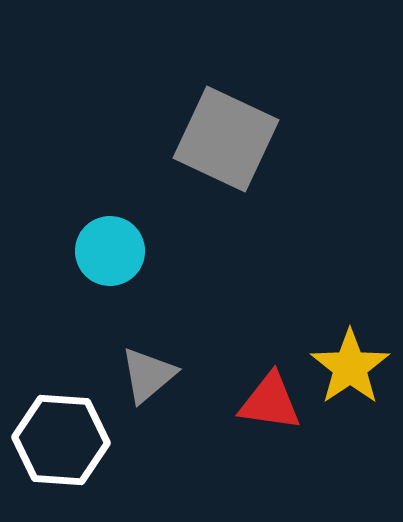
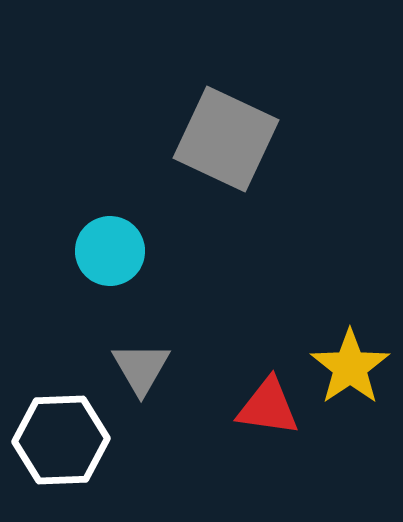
gray triangle: moved 7 px left, 7 px up; rotated 20 degrees counterclockwise
red triangle: moved 2 px left, 5 px down
white hexagon: rotated 6 degrees counterclockwise
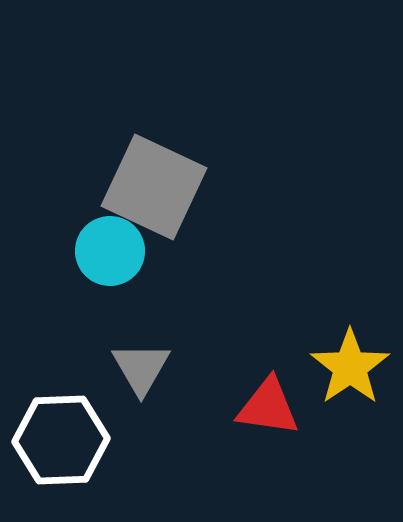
gray square: moved 72 px left, 48 px down
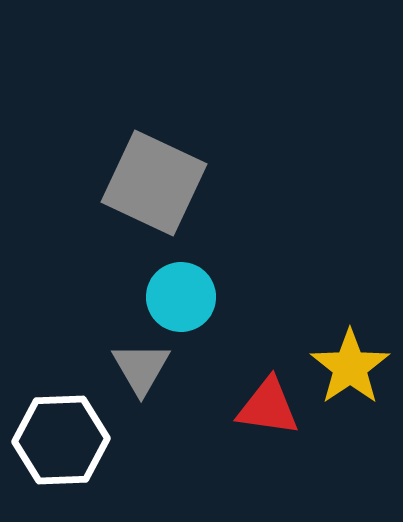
gray square: moved 4 px up
cyan circle: moved 71 px right, 46 px down
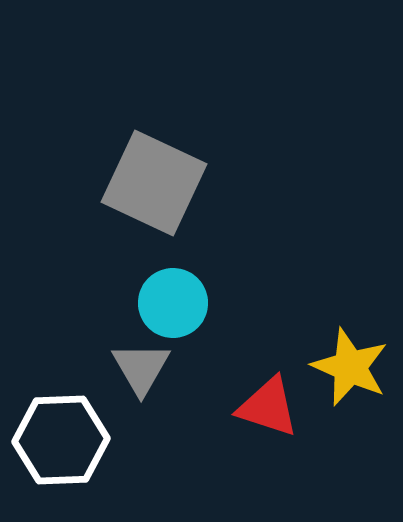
cyan circle: moved 8 px left, 6 px down
yellow star: rotated 14 degrees counterclockwise
red triangle: rotated 10 degrees clockwise
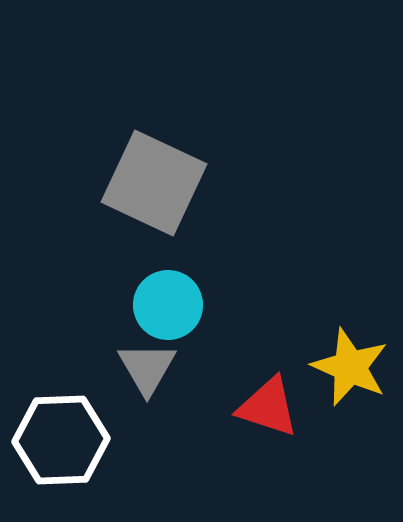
cyan circle: moved 5 px left, 2 px down
gray triangle: moved 6 px right
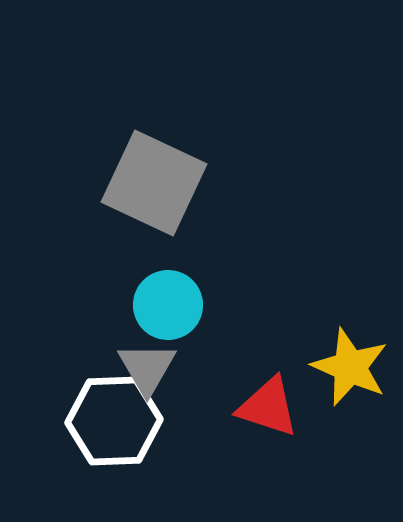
white hexagon: moved 53 px right, 19 px up
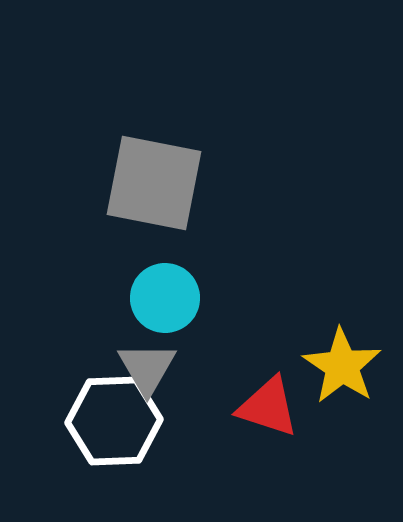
gray square: rotated 14 degrees counterclockwise
cyan circle: moved 3 px left, 7 px up
yellow star: moved 8 px left, 1 px up; rotated 10 degrees clockwise
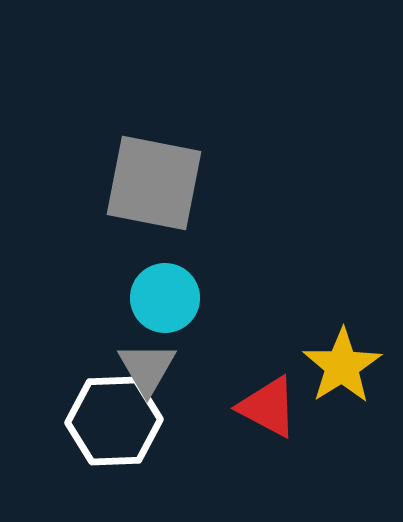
yellow star: rotated 6 degrees clockwise
red triangle: rotated 10 degrees clockwise
